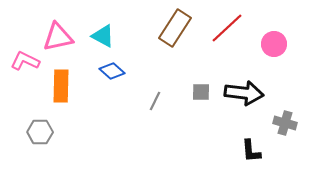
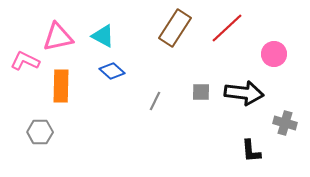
pink circle: moved 10 px down
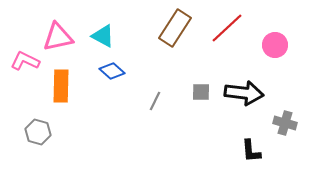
pink circle: moved 1 px right, 9 px up
gray hexagon: moved 2 px left; rotated 15 degrees clockwise
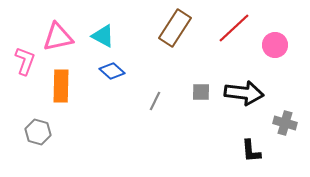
red line: moved 7 px right
pink L-shape: rotated 84 degrees clockwise
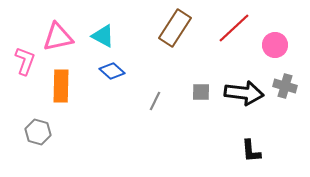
gray cross: moved 37 px up
